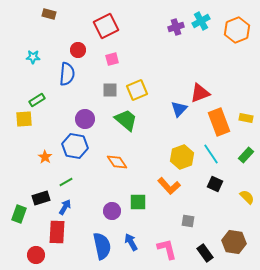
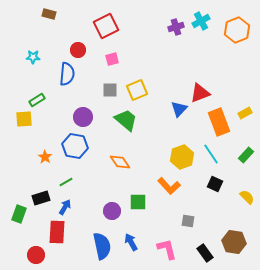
yellow rectangle at (246, 118): moved 1 px left, 5 px up; rotated 40 degrees counterclockwise
purple circle at (85, 119): moved 2 px left, 2 px up
orange diamond at (117, 162): moved 3 px right
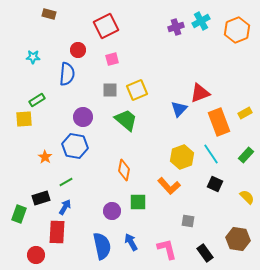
orange diamond at (120, 162): moved 4 px right, 8 px down; rotated 45 degrees clockwise
brown hexagon at (234, 242): moved 4 px right, 3 px up
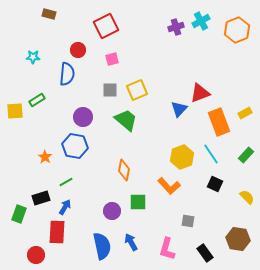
yellow square at (24, 119): moved 9 px left, 8 px up
pink L-shape at (167, 249): rotated 150 degrees counterclockwise
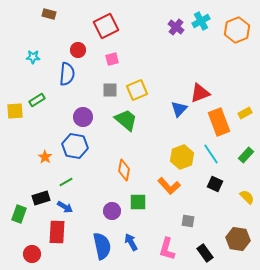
purple cross at (176, 27): rotated 35 degrees counterclockwise
blue arrow at (65, 207): rotated 91 degrees clockwise
red circle at (36, 255): moved 4 px left, 1 px up
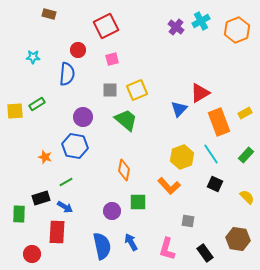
red triangle at (200, 93): rotated 10 degrees counterclockwise
green rectangle at (37, 100): moved 4 px down
orange star at (45, 157): rotated 16 degrees counterclockwise
green rectangle at (19, 214): rotated 18 degrees counterclockwise
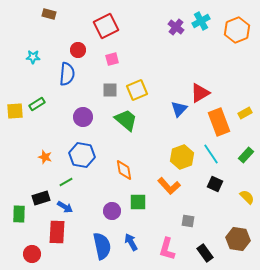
blue hexagon at (75, 146): moved 7 px right, 9 px down
orange diamond at (124, 170): rotated 20 degrees counterclockwise
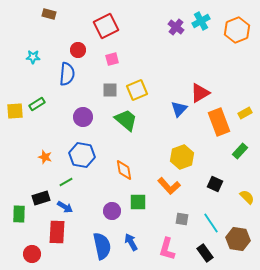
cyan line at (211, 154): moved 69 px down
green rectangle at (246, 155): moved 6 px left, 4 px up
gray square at (188, 221): moved 6 px left, 2 px up
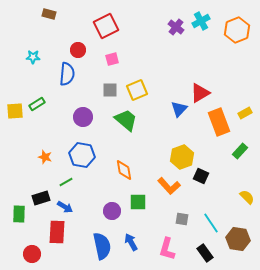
black square at (215, 184): moved 14 px left, 8 px up
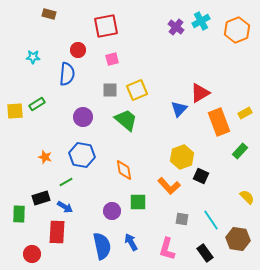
red square at (106, 26): rotated 15 degrees clockwise
cyan line at (211, 223): moved 3 px up
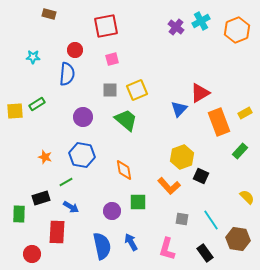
red circle at (78, 50): moved 3 px left
blue arrow at (65, 207): moved 6 px right
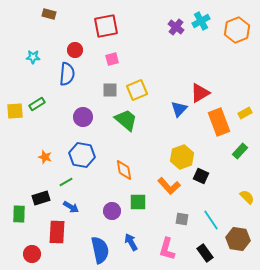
blue semicircle at (102, 246): moved 2 px left, 4 px down
